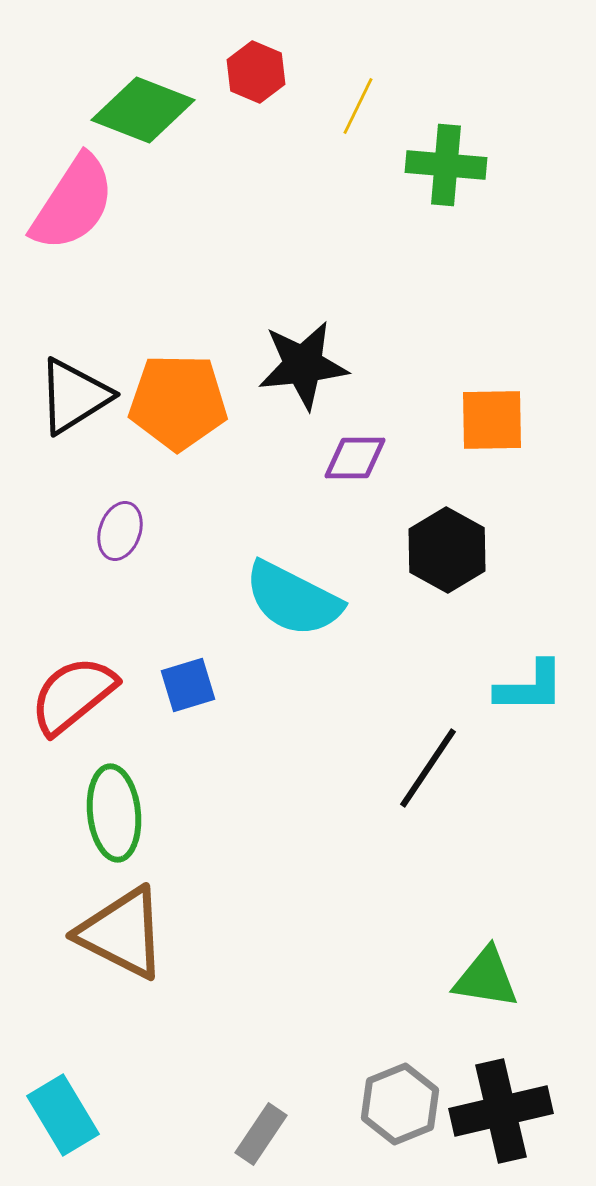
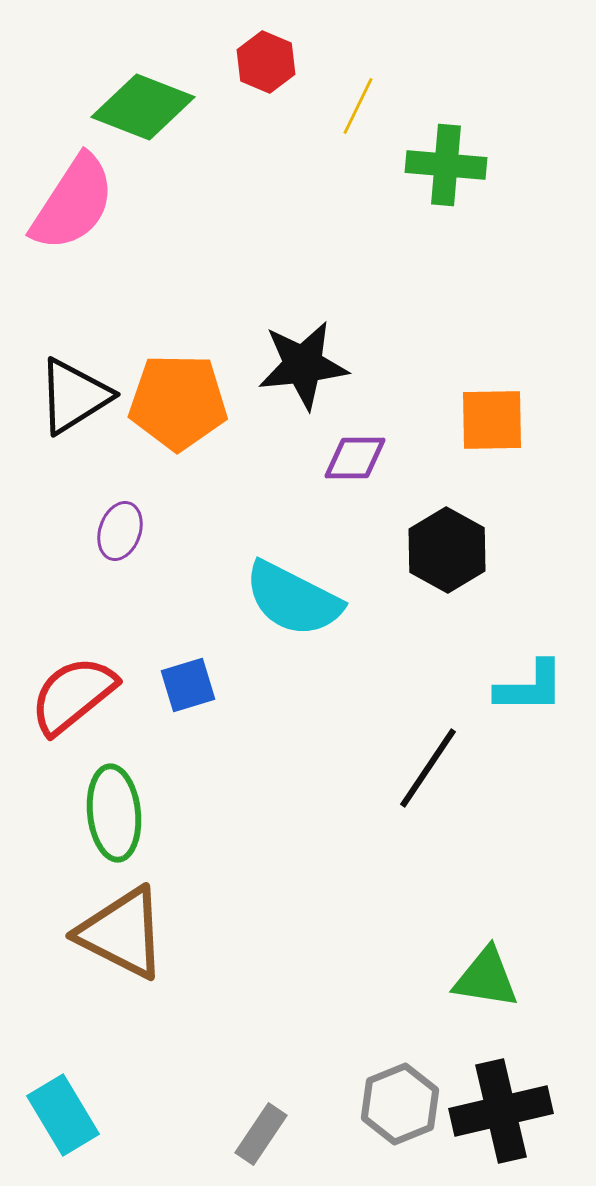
red hexagon: moved 10 px right, 10 px up
green diamond: moved 3 px up
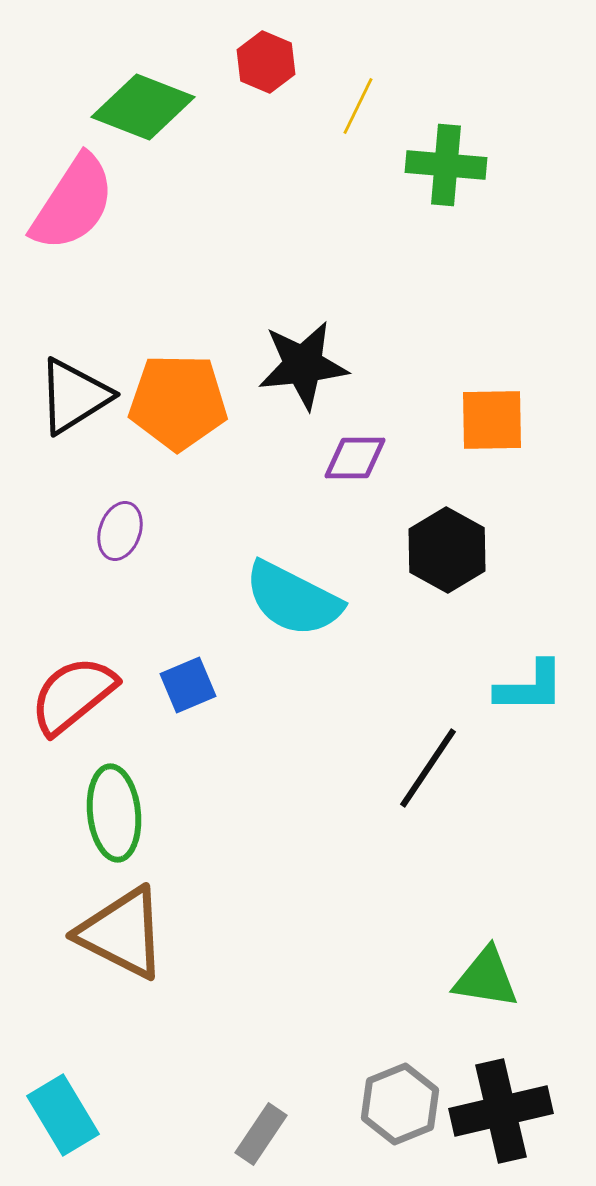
blue square: rotated 6 degrees counterclockwise
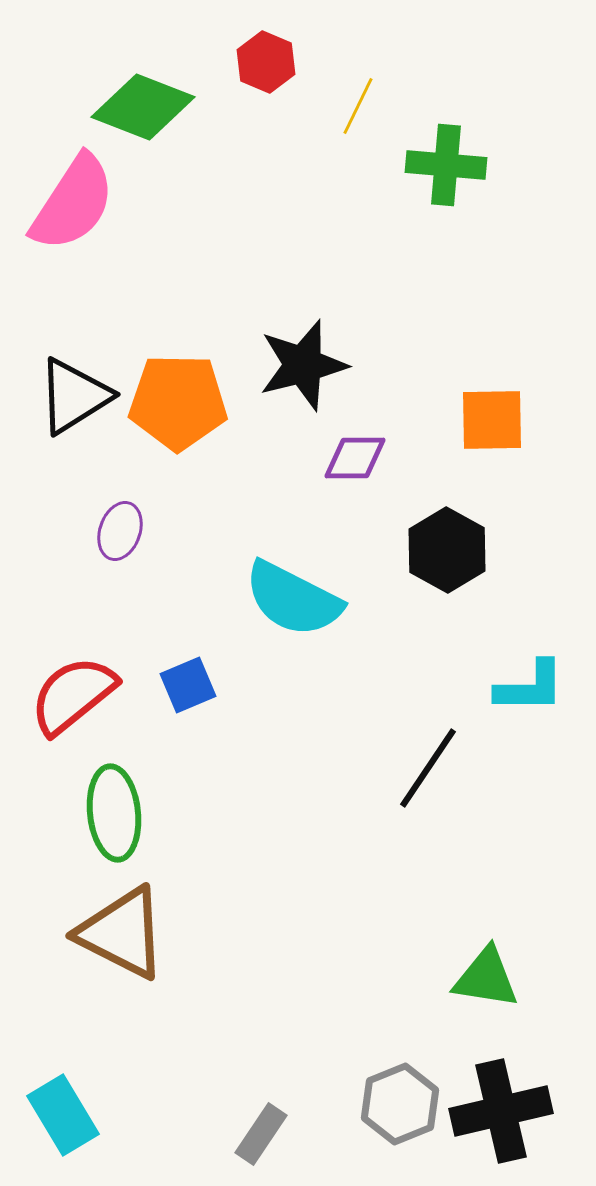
black star: rotated 8 degrees counterclockwise
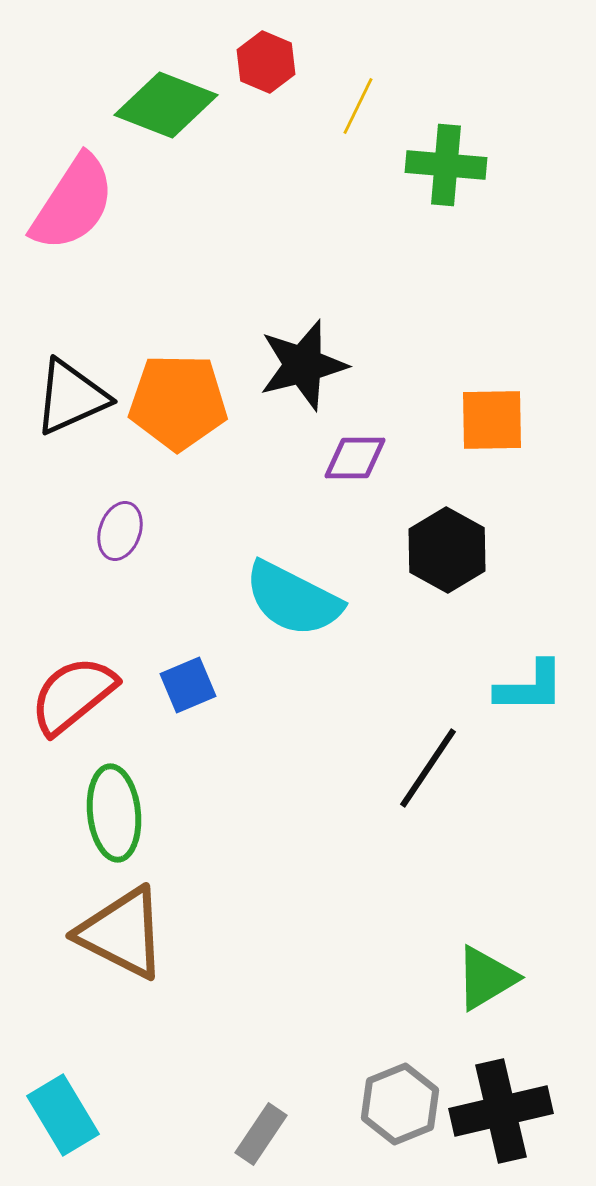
green diamond: moved 23 px right, 2 px up
black triangle: moved 3 px left, 1 px down; rotated 8 degrees clockwise
green triangle: rotated 40 degrees counterclockwise
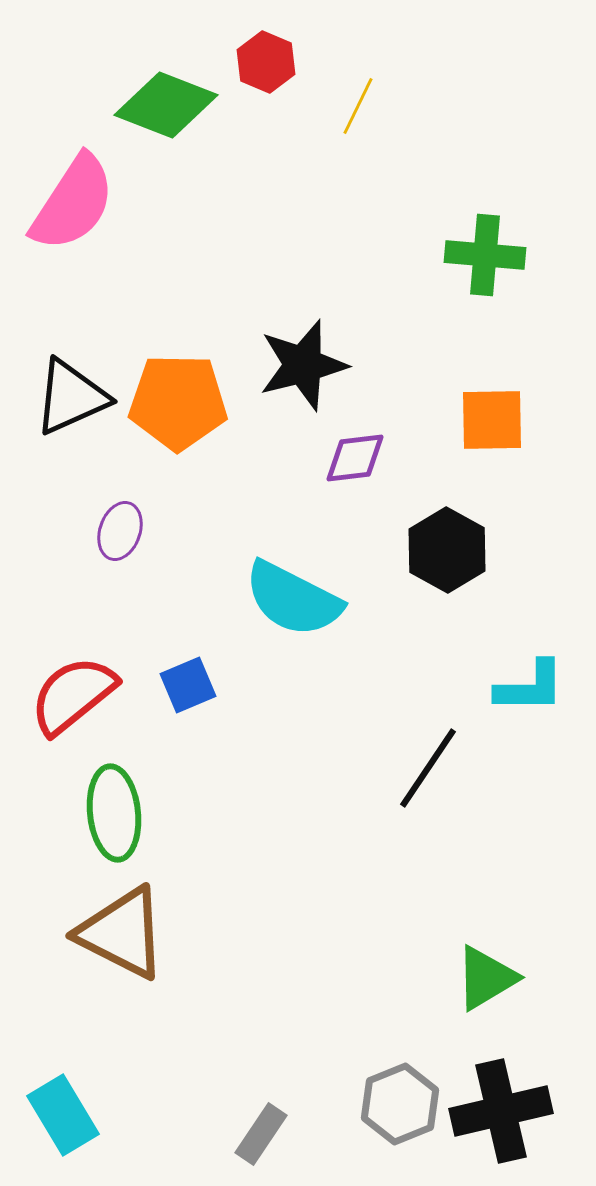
green cross: moved 39 px right, 90 px down
purple diamond: rotated 6 degrees counterclockwise
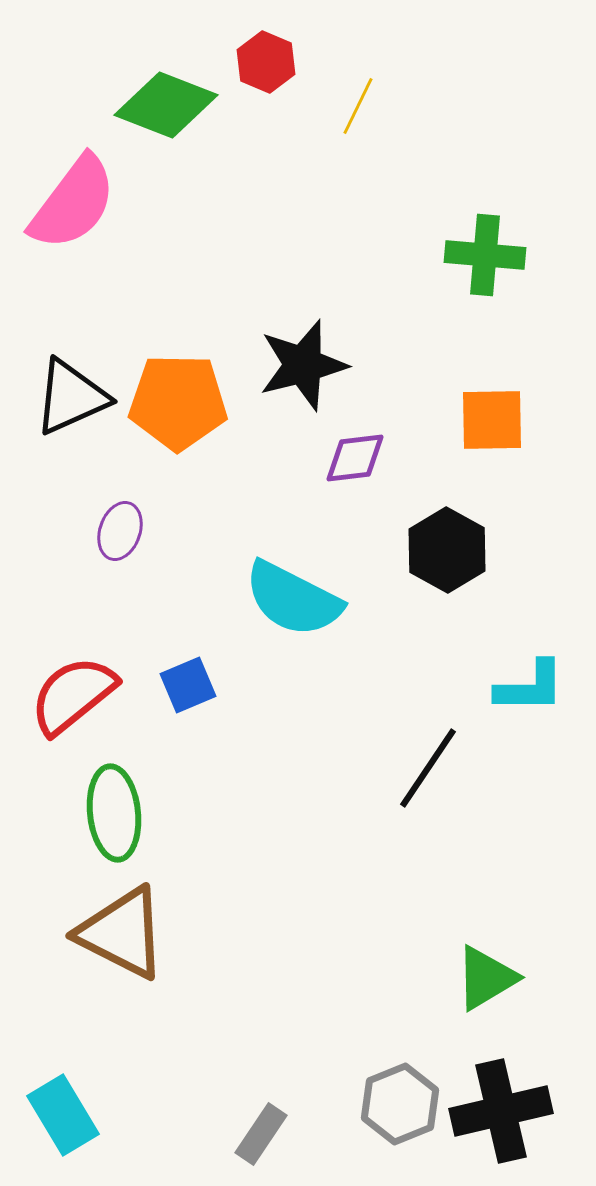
pink semicircle: rotated 4 degrees clockwise
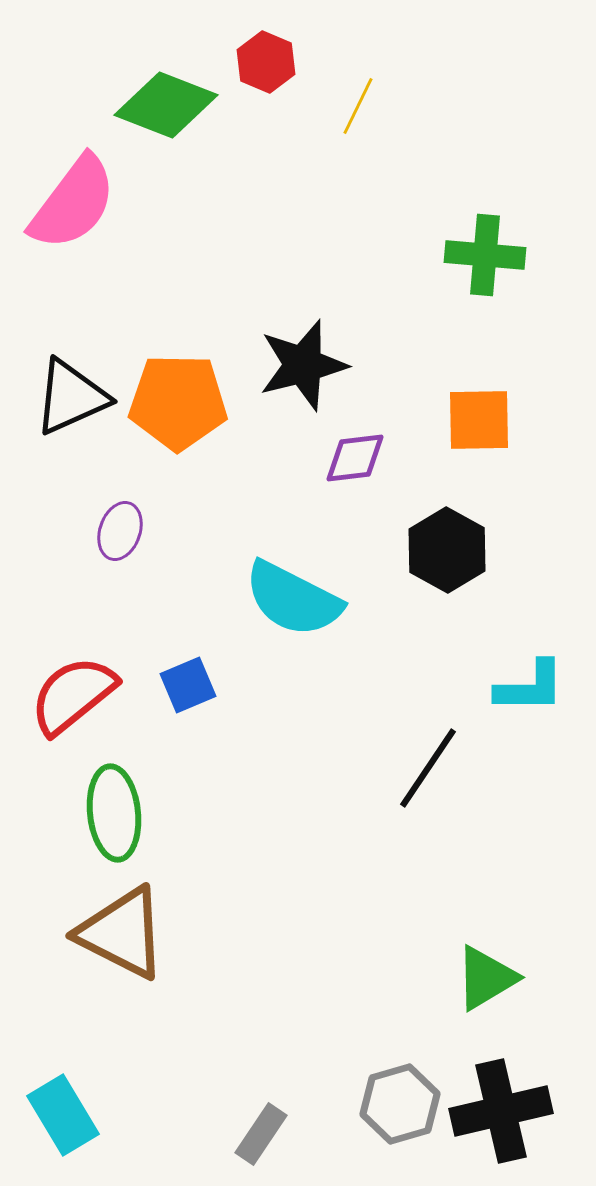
orange square: moved 13 px left
gray hexagon: rotated 6 degrees clockwise
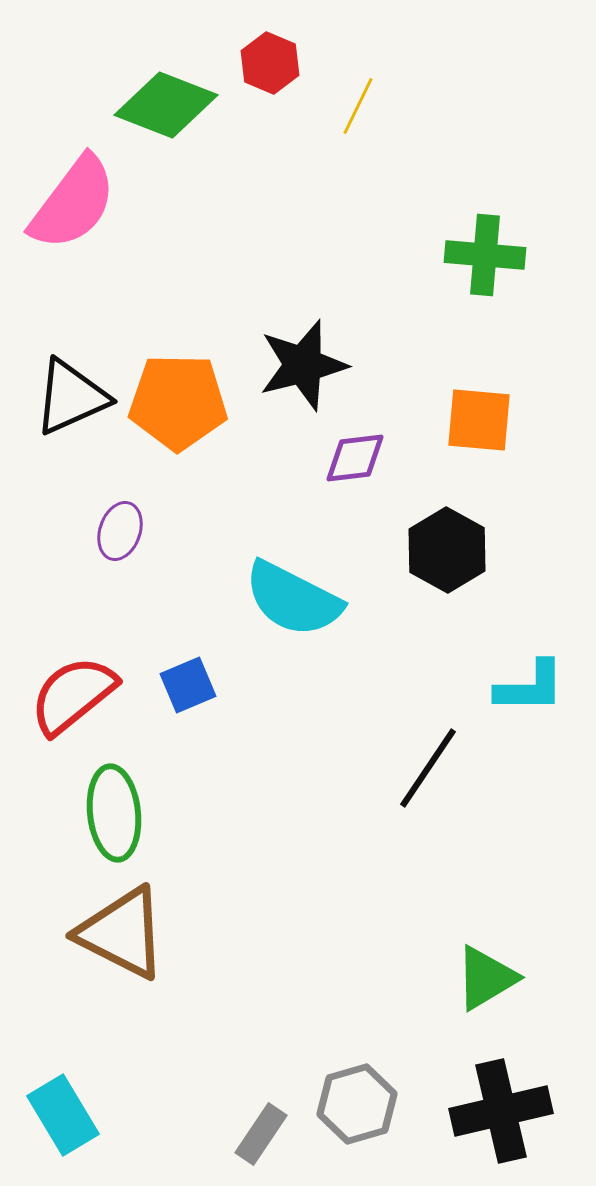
red hexagon: moved 4 px right, 1 px down
orange square: rotated 6 degrees clockwise
gray hexagon: moved 43 px left
